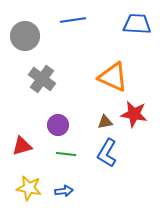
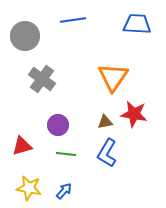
orange triangle: rotated 40 degrees clockwise
blue arrow: rotated 42 degrees counterclockwise
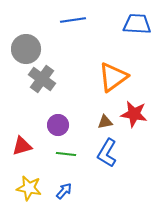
gray circle: moved 1 px right, 13 px down
orange triangle: rotated 20 degrees clockwise
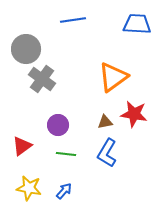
red triangle: rotated 20 degrees counterclockwise
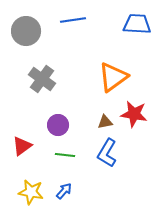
gray circle: moved 18 px up
green line: moved 1 px left, 1 px down
yellow star: moved 2 px right, 4 px down
